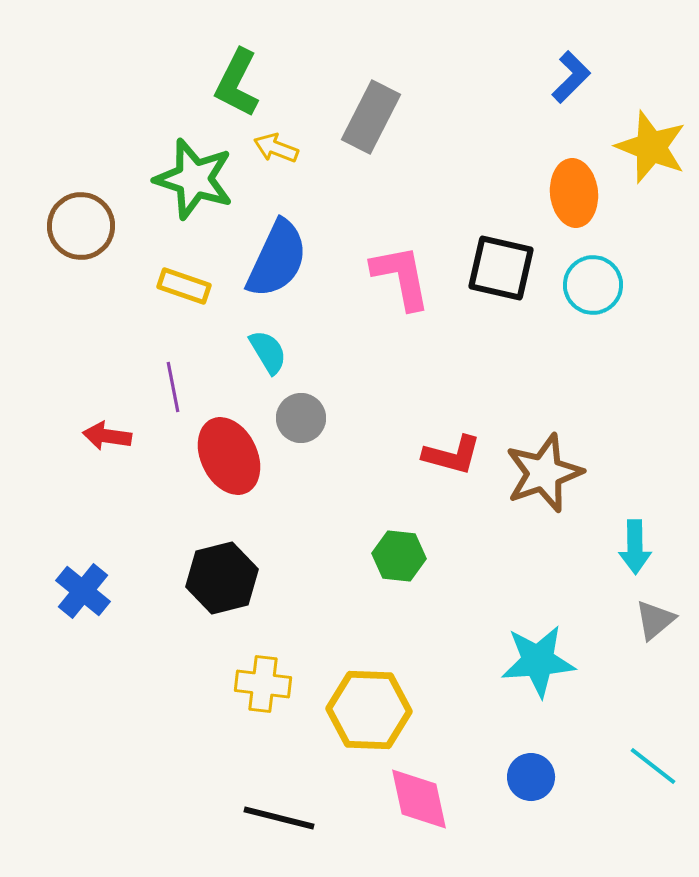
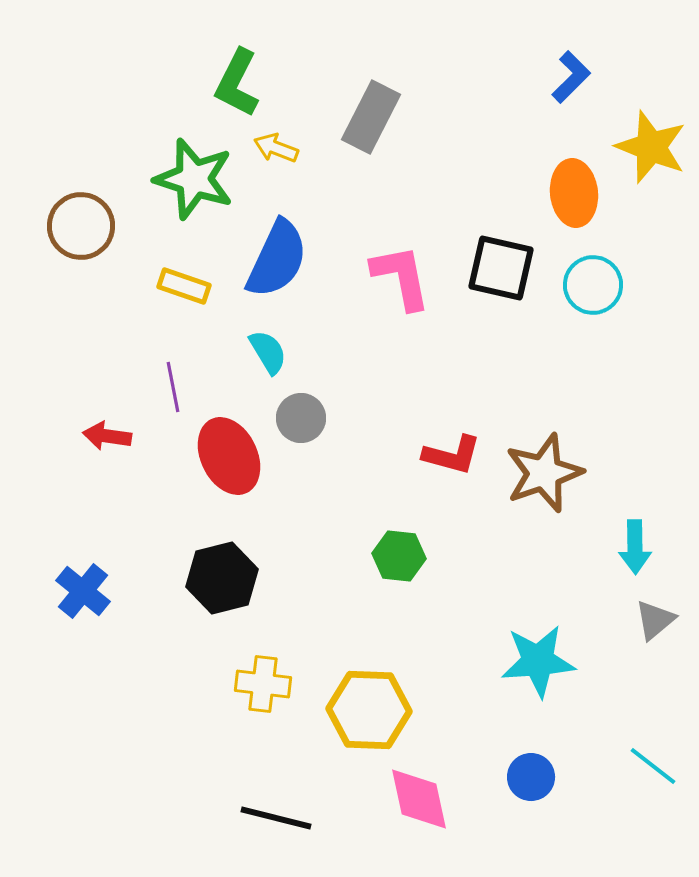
black line: moved 3 px left
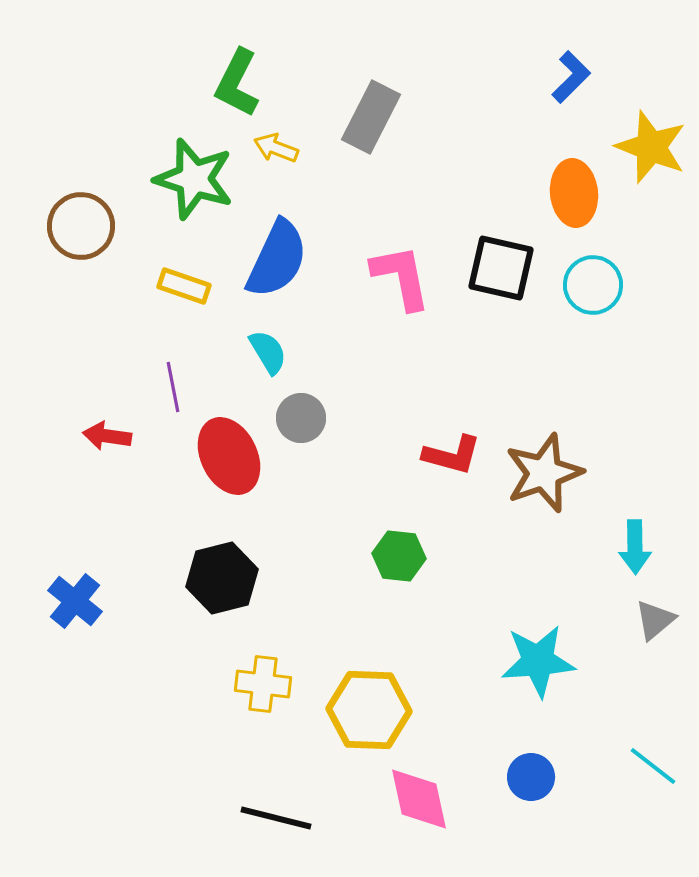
blue cross: moved 8 px left, 10 px down
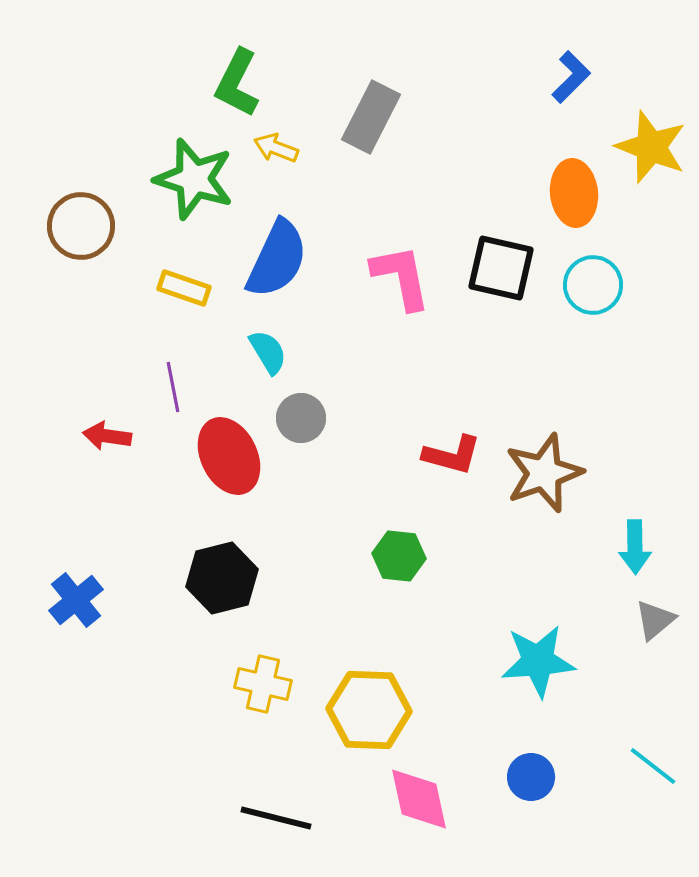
yellow rectangle: moved 2 px down
blue cross: moved 1 px right, 1 px up; rotated 12 degrees clockwise
yellow cross: rotated 6 degrees clockwise
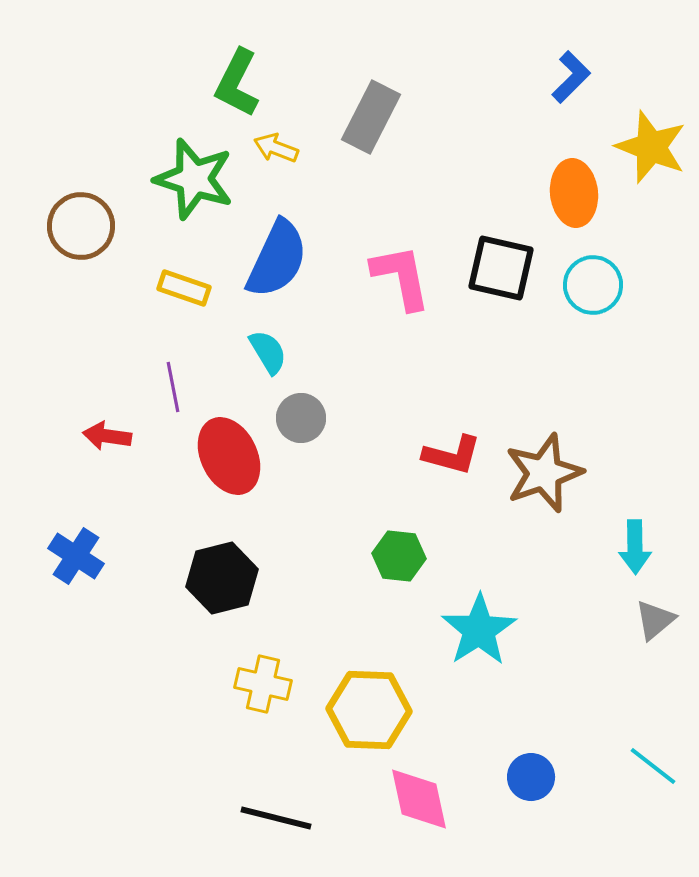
blue cross: moved 44 px up; rotated 18 degrees counterclockwise
cyan star: moved 59 px left, 31 px up; rotated 28 degrees counterclockwise
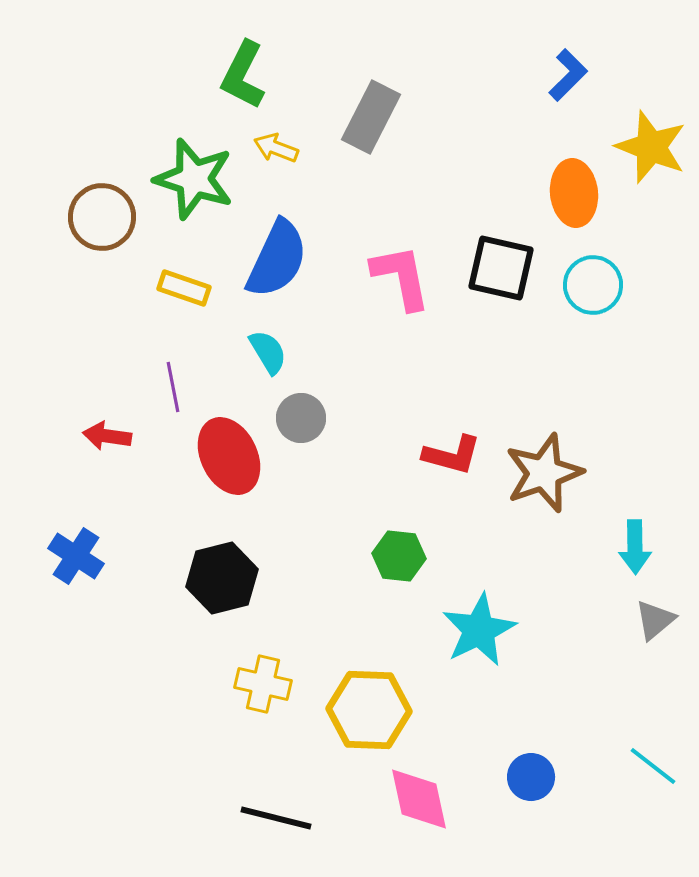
blue L-shape: moved 3 px left, 2 px up
green L-shape: moved 6 px right, 8 px up
brown circle: moved 21 px right, 9 px up
cyan star: rotated 6 degrees clockwise
